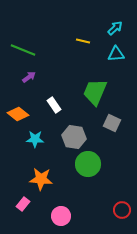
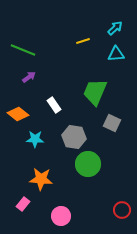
yellow line: rotated 32 degrees counterclockwise
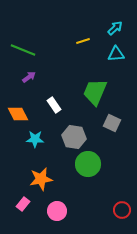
orange diamond: rotated 25 degrees clockwise
orange star: rotated 15 degrees counterclockwise
pink circle: moved 4 px left, 5 px up
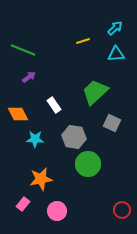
green trapezoid: rotated 24 degrees clockwise
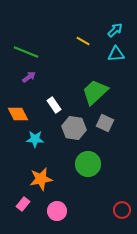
cyan arrow: moved 2 px down
yellow line: rotated 48 degrees clockwise
green line: moved 3 px right, 2 px down
gray square: moved 7 px left
gray hexagon: moved 9 px up
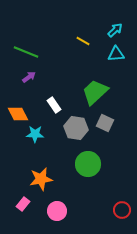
gray hexagon: moved 2 px right
cyan star: moved 5 px up
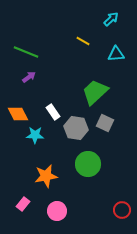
cyan arrow: moved 4 px left, 11 px up
white rectangle: moved 1 px left, 7 px down
cyan star: moved 1 px down
orange star: moved 5 px right, 3 px up
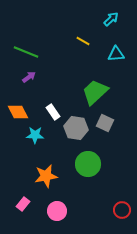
orange diamond: moved 2 px up
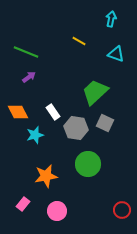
cyan arrow: rotated 35 degrees counterclockwise
yellow line: moved 4 px left
cyan triangle: rotated 24 degrees clockwise
cyan star: rotated 18 degrees counterclockwise
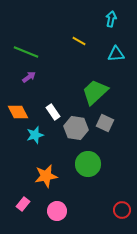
cyan triangle: rotated 24 degrees counterclockwise
